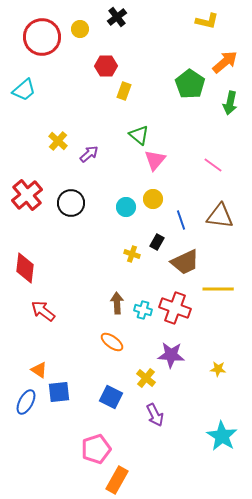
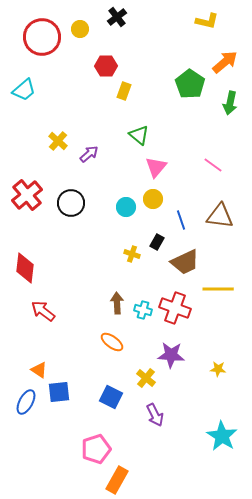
pink triangle at (155, 160): moved 1 px right, 7 px down
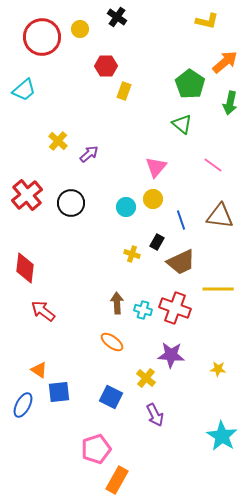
black cross at (117, 17): rotated 18 degrees counterclockwise
green triangle at (139, 135): moved 43 px right, 11 px up
brown trapezoid at (185, 262): moved 4 px left
blue ellipse at (26, 402): moved 3 px left, 3 px down
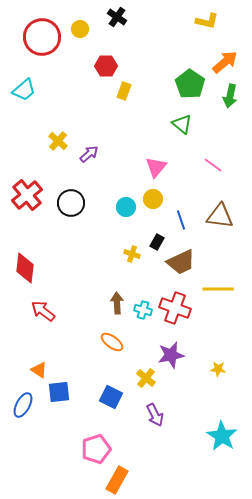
green arrow at (230, 103): moved 7 px up
purple star at (171, 355): rotated 16 degrees counterclockwise
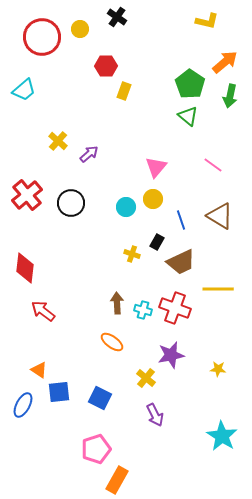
green triangle at (182, 124): moved 6 px right, 8 px up
brown triangle at (220, 216): rotated 24 degrees clockwise
blue square at (111, 397): moved 11 px left, 1 px down
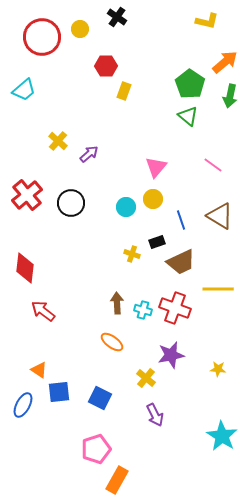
black rectangle at (157, 242): rotated 42 degrees clockwise
